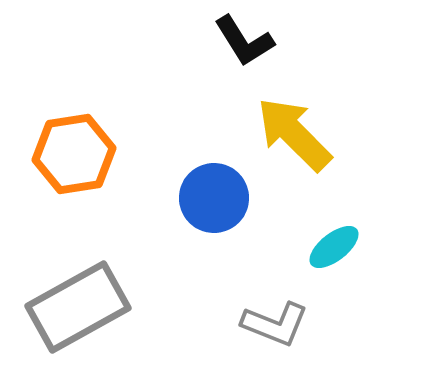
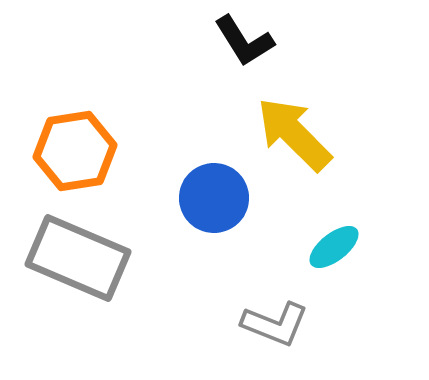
orange hexagon: moved 1 px right, 3 px up
gray rectangle: moved 49 px up; rotated 52 degrees clockwise
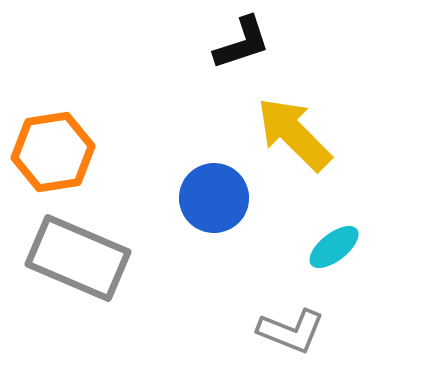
black L-shape: moved 2 px left, 2 px down; rotated 76 degrees counterclockwise
orange hexagon: moved 22 px left, 1 px down
gray L-shape: moved 16 px right, 7 px down
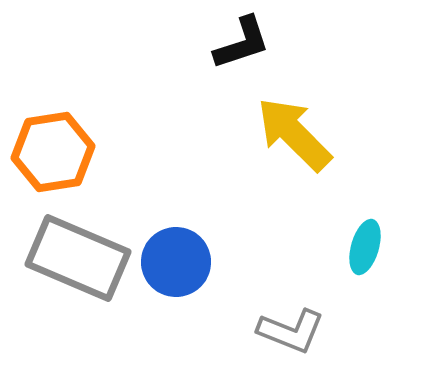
blue circle: moved 38 px left, 64 px down
cyan ellipse: moved 31 px right; rotated 36 degrees counterclockwise
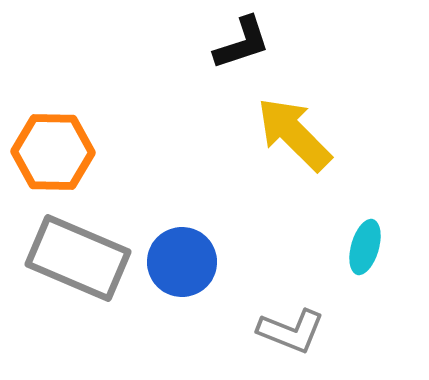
orange hexagon: rotated 10 degrees clockwise
blue circle: moved 6 px right
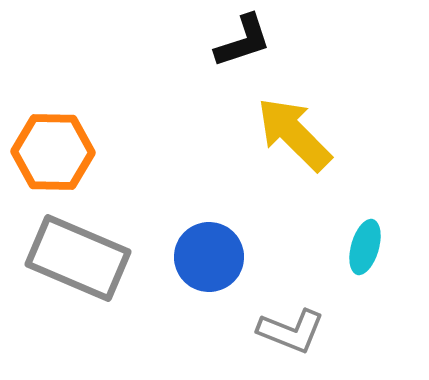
black L-shape: moved 1 px right, 2 px up
blue circle: moved 27 px right, 5 px up
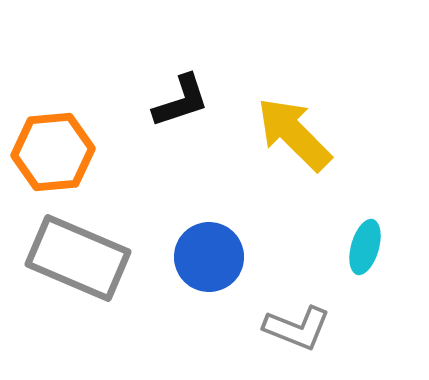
black L-shape: moved 62 px left, 60 px down
orange hexagon: rotated 6 degrees counterclockwise
gray L-shape: moved 6 px right, 3 px up
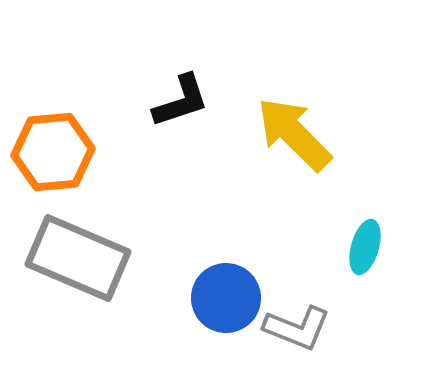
blue circle: moved 17 px right, 41 px down
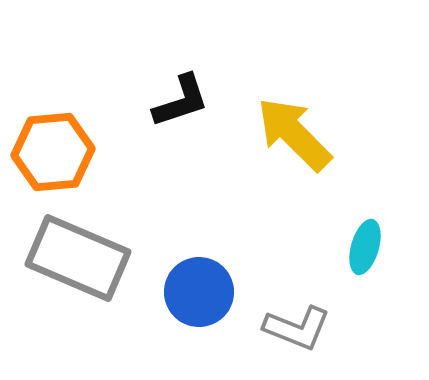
blue circle: moved 27 px left, 6 px up
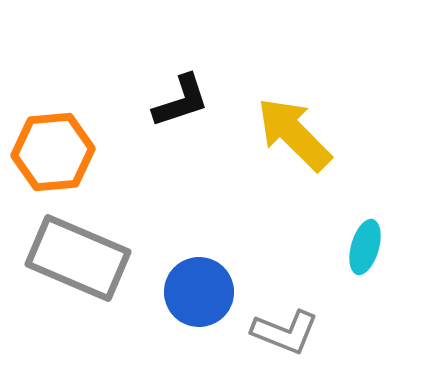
gray L-shape: moved 12 px left, 4 px down
